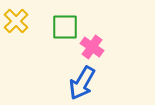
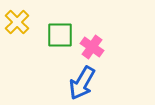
yellow cross: moved 1 px right, 1 px down
green square: moved 5 px left, 8 px down
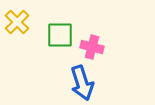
pink cross: rotated 20 degrees counterclockwise
blue arrow: rotated 48 degrees counterclockwise
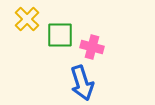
yellow cross: moved 10 px right, 3 px up
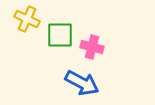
yellow cross: rotated 20 degrees counterclockwise
blue arrow: rotated 44 degrees counterclockwise
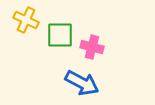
yellow cross: moved 1 px left, 1 px down
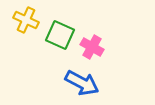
green square: rotated 24 degrees clockwise
pink cross: rotated 15 degrees clockwise
